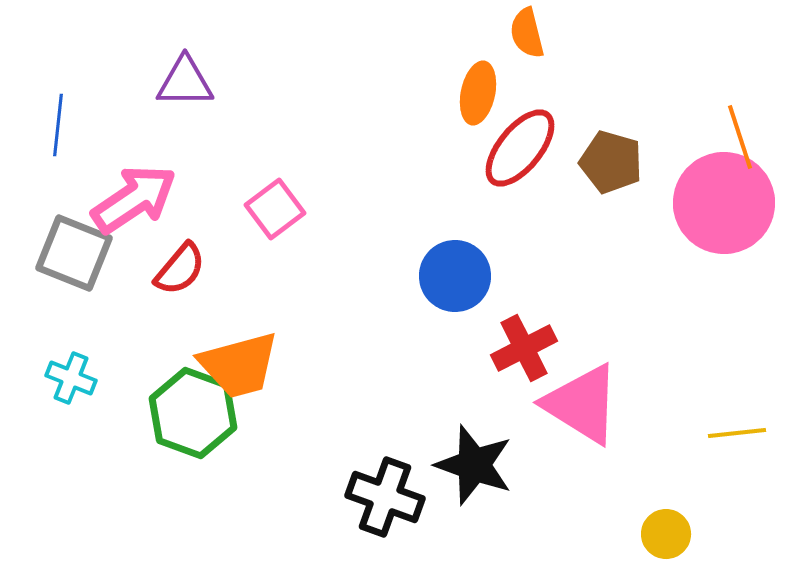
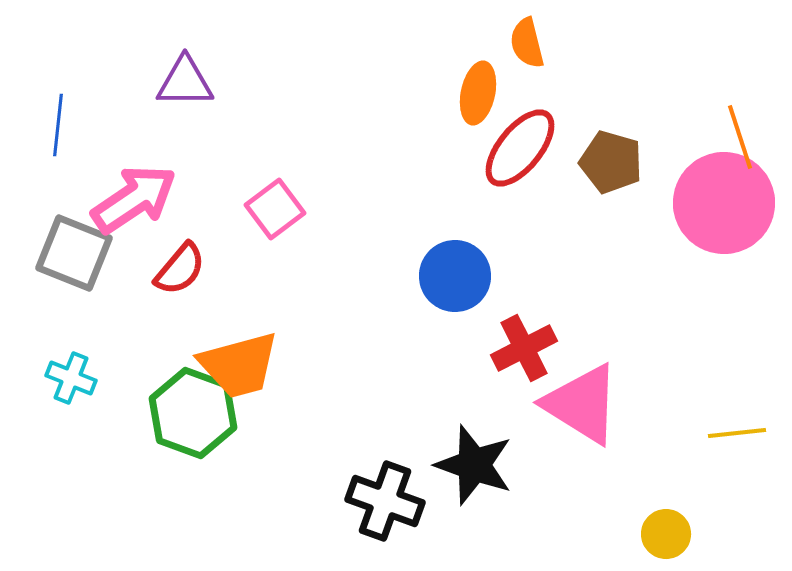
orange semicircle: moved 10 px down
black cross: moved 4 px down
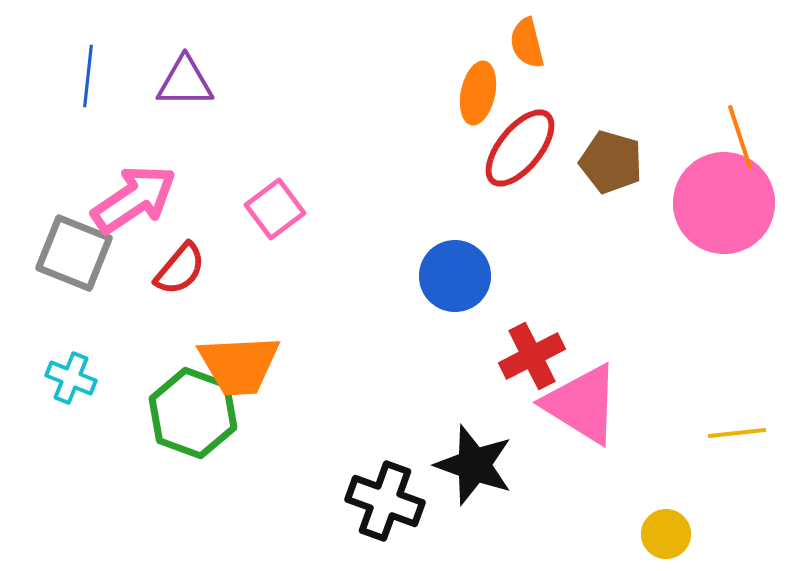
blue line: moved 30 px right, 49 px up
red cross: moved 8 px right, 8 px down
orange trapezoid: rotated 12 degrees clockwise
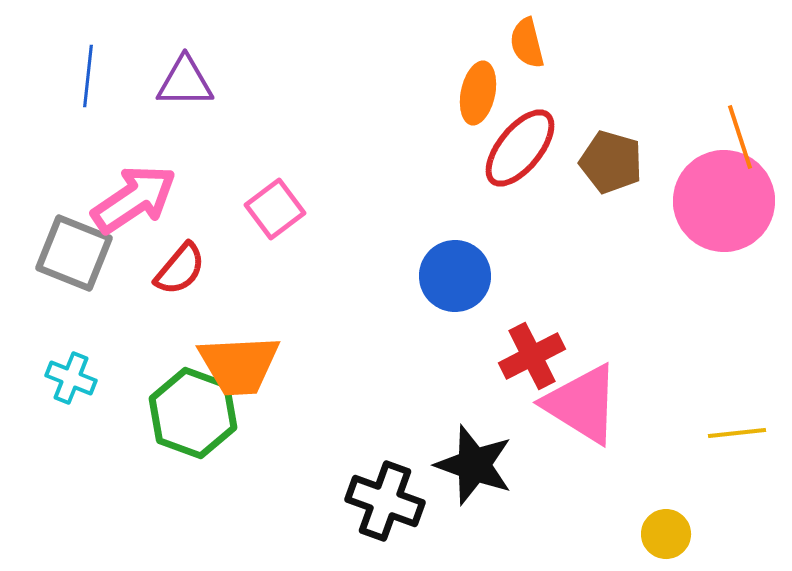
pink circle: moved 2 px up
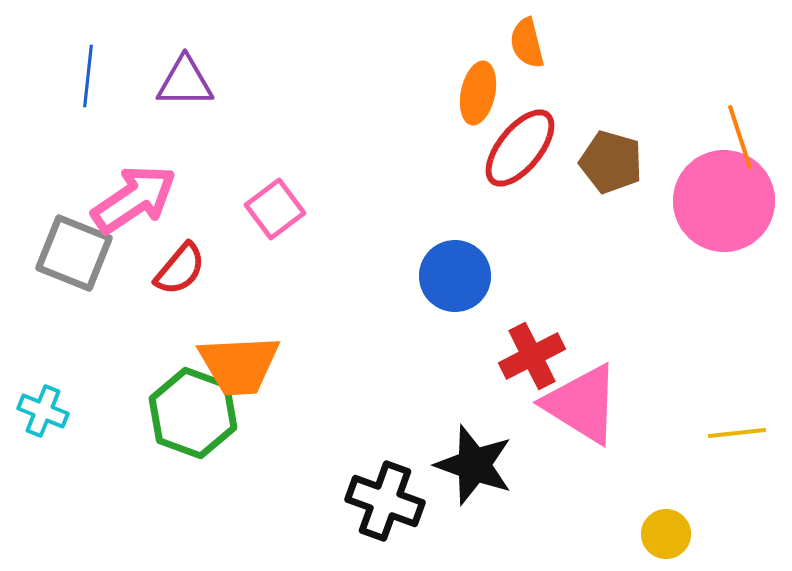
cyan cross: moved 28 px left, 33 px down
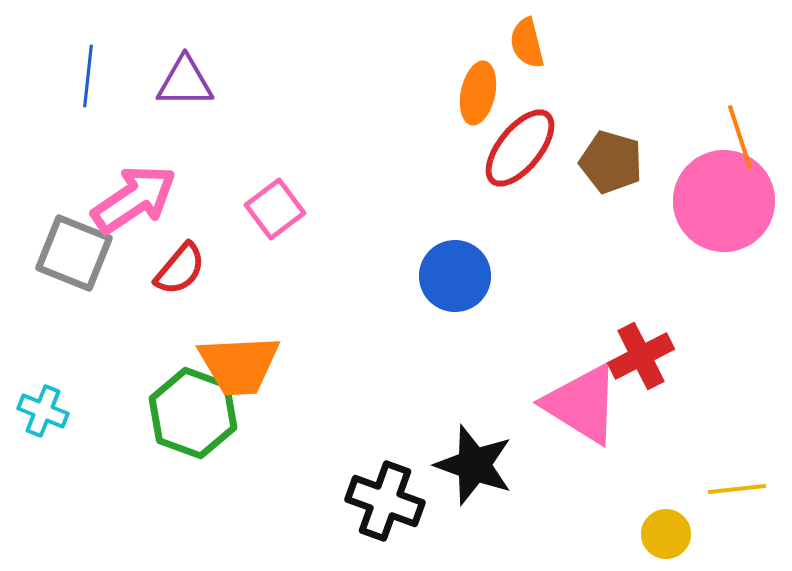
red cross: moved 109 px right
yellow line: moved 56 px down
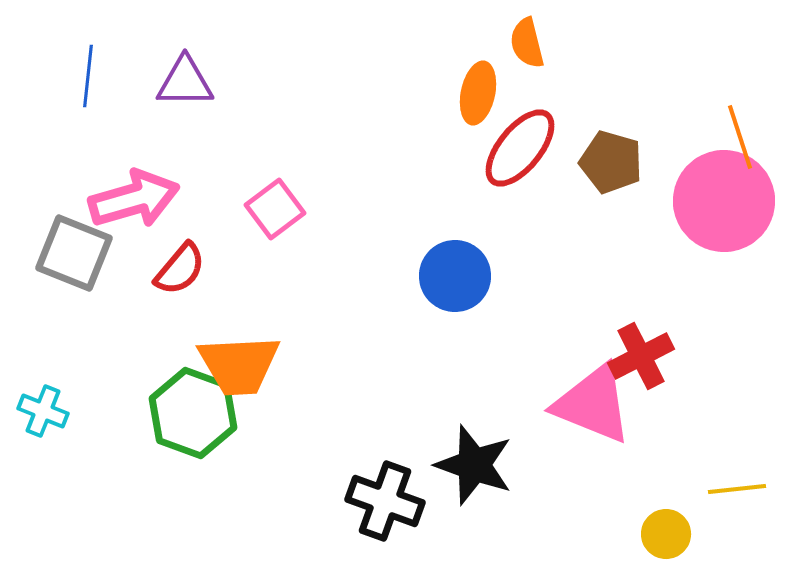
pink arrow: rotated 18 degrees clockwise
pink triangle: moved 11 px right; rotated 10 degrees counterclockwise
